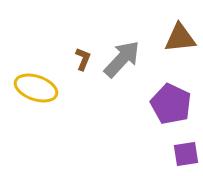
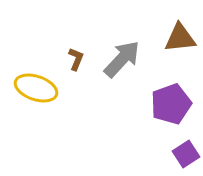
brown L-shape: moved 7 px left
purple pentagon: rotated 27 degrees clockwise
purple square: rotated 24 degrees counterclockwise
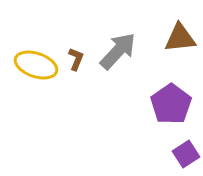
gray arrow: moved 4 px left, 8 px up
yellow ellipse: moved 23 px up
purple pentagon: rotated 15 degrees counterclockwise
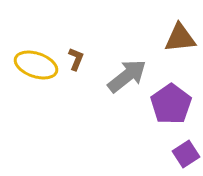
gray arrow: moved 9 px right, 25 px down; rotated 9 degrees clockwise
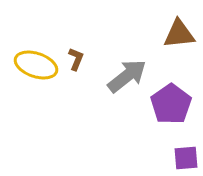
brown triangle: moved 1 px left, 4 px up
purple square: moved 4 px down; rotated 28 degrees clockwise
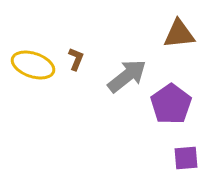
yellow ellipse: moved 3 px left
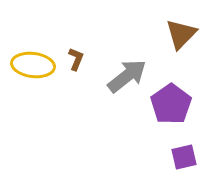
brown triangle: moved 2 px right; rotated 40 degrees counterclockwise
yellow ellipse: rotated 12 degrees counterclockwise
purple square: moved 2 px left, 1 px up; rotated 8 degrees counterclockwise
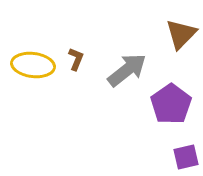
gray arrow: moved 6 px up
purple square: moved 2 px right
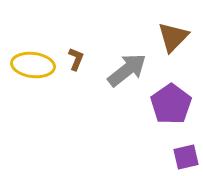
brown triangle: moved 8 px left, 3 px down
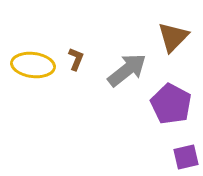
purple pentagon: rotated 9 degrees counterclockwise
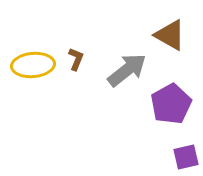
brown triangle: moved 3 px left, 2 px up; rotated 44 degrees counterclockwise
yellow ellipse: rotated 12 degrees counterclockwise
purple pentagon: rotated 15 degrees clockwise
